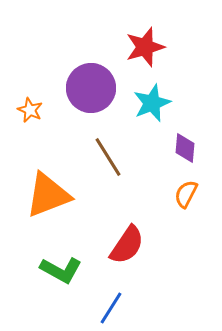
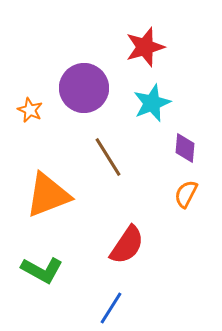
purple circle: moved 7 px left
green L-shape: moved 19 px left
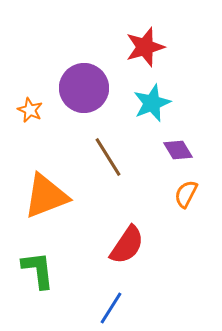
purple diamond: moved 7 px left, 2 px down; rotated 36 degrees counterclockwise
orange triangle: moved 2 px left, 1 px down
green L-shape: moved 4 px left; rotated 126 degrees counterclockwise
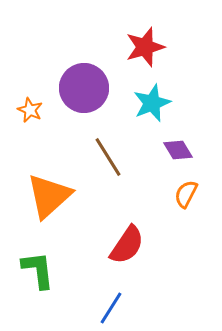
orange triangle: moved 3 px right; rotated 21 degrees counterclockwise
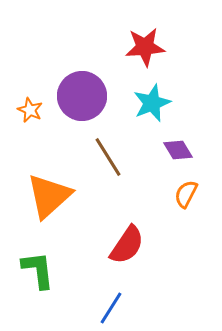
red star: rotated 12 degrees clockwise
purple circle: moved 2 px left, 8 px down
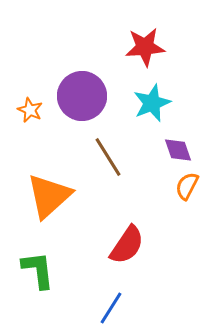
purple diamond: rotated 12 degrees clockwise
orange semicircle: moved 1 px right, 8 px up
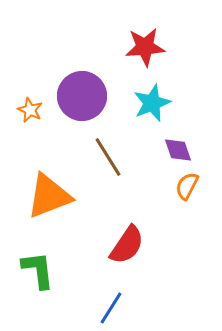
orange triangle: rotated 21 degrees clockwise
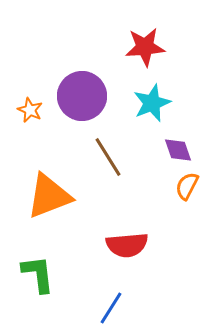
red semicircle: rotated 51 degrees clockwise
green L-shape: moved 4 px down
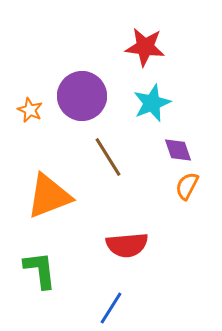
red star: rotated 12 degrees clockwise
green L-shape: moved 2 px right, 4 px up
